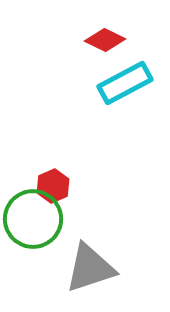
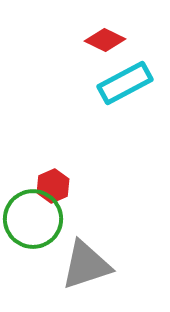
gray triangle: moved 4 px left, 3 px up
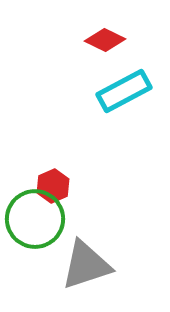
cyan rectangle: moved 1 px left, 8 px down
green circle: moved 2 px right
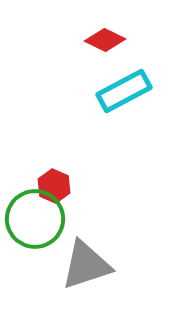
red hexagon: moved 1 px right; rotated 12 degrees counterclockwise
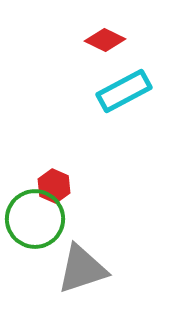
gray triangle: moved 4 px left, 4 px down
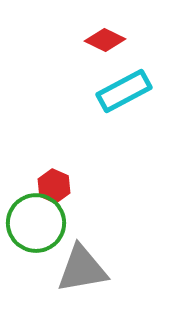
green circle: moved 1 px right, 4 px down
gray triangle: rotated 8 degrees clockwise
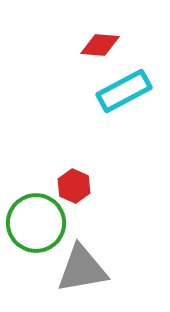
red diamond: moved 5 px left, 5 px down; rotated 21 degrees counterclockwise
red hexagon: moved 20 px right
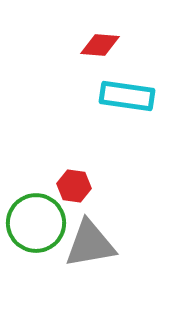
cyan rectangle: moved 3 px right, 5 px down; rotated 36 degrees clockwise
red hexagon: rotated 16 degrees counterclockwise
gray triangle: moved 8 px right, 25 px up
